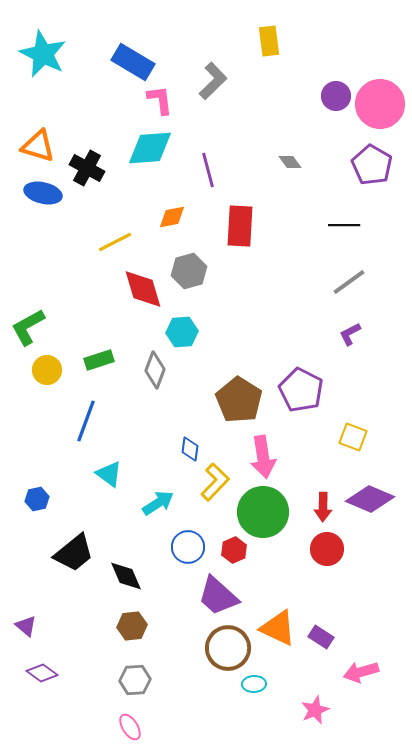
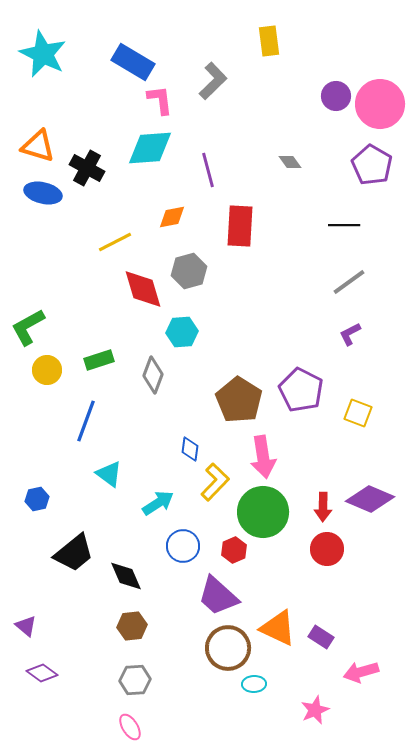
gray diamond at (155, 370): moved 2 px left, 5 px down
yellow square at (353, 437): moved 5 px right, 24 px up
blue circle at (188, 547): moved 5 px left, 1 px up
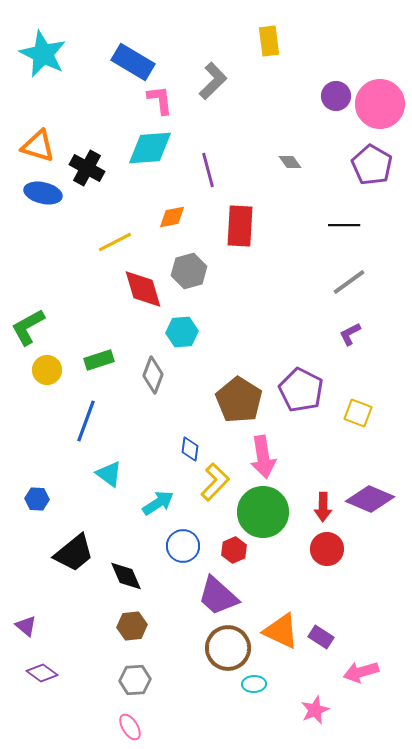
blue hexagon at (37, 499): rotated 15 degrees clockwise
orange triangle at (278, 628): moved 3 px right, 3 px down
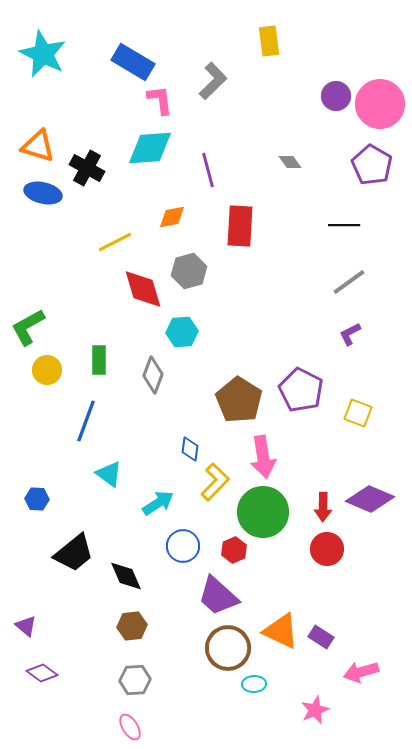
green rectangle at (99, 360): rotated 72 degrees counterclockwise
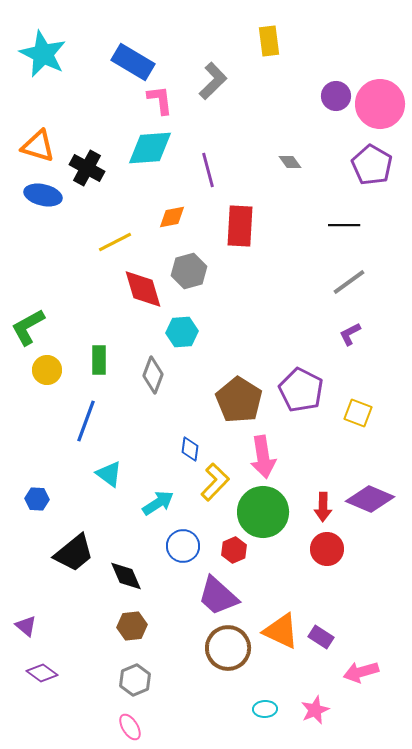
blue ellipse at (43, 193): moved 2 px down
gray hexagon at (135, 680): rotated 20 degrees counterclockwise
cyan ellipse at (254, 684): moved 11 px right, 25 px down
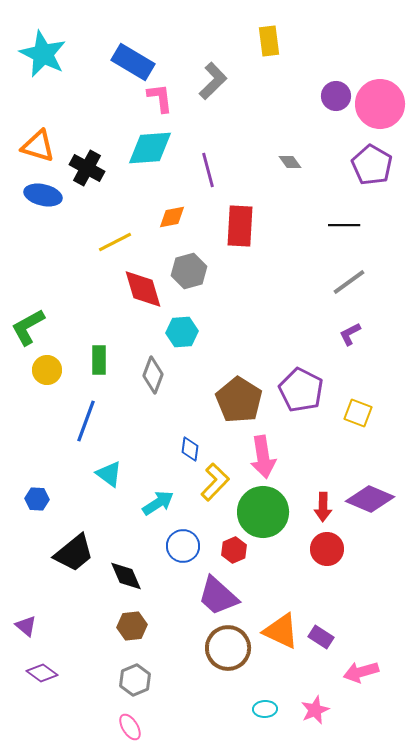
pink L-shape at (160, 100): moved 2 px up
